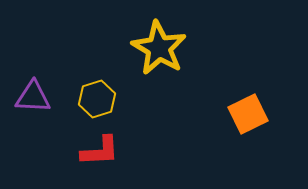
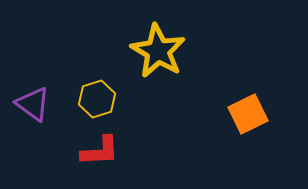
yellow star: moved 1 px left, 3 px down
purple triangle: moved 7 px down; rotated 33 degrees clockwise
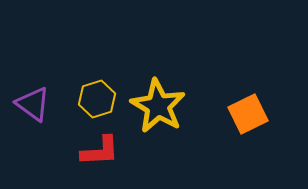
yellow star: moved 55 px down
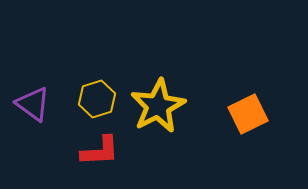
yellow star: rotated 14 degrees clockwise
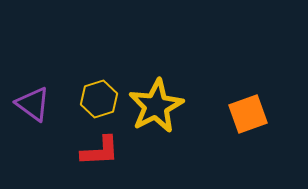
yellow hexagon: moved 2 px right
yellow star: moved 2 px left
orange square: rotated 6 degrees clockwise
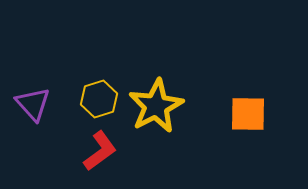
purple triangle: rotated 12 degrees clockwise
orange square: rotated 21 degrees clockwise
red L-shape: rotated 33 degrees counterclockwise
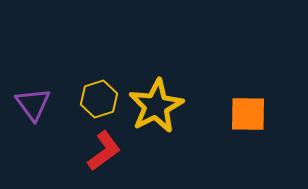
purple triangle: rotated 6 degrees clockwise
red L-shape: moved 4 px right
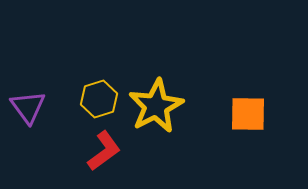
purple triangle: moved 5 px left, 3 px down
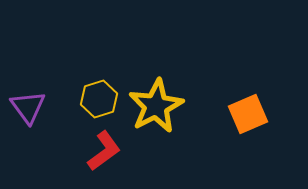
orange square: rotated 24 degrees counterclockwise
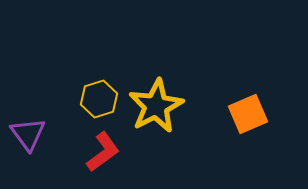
purple triangle: moved 27 px down
red L-shape: moved 1 px left, 1 px down
